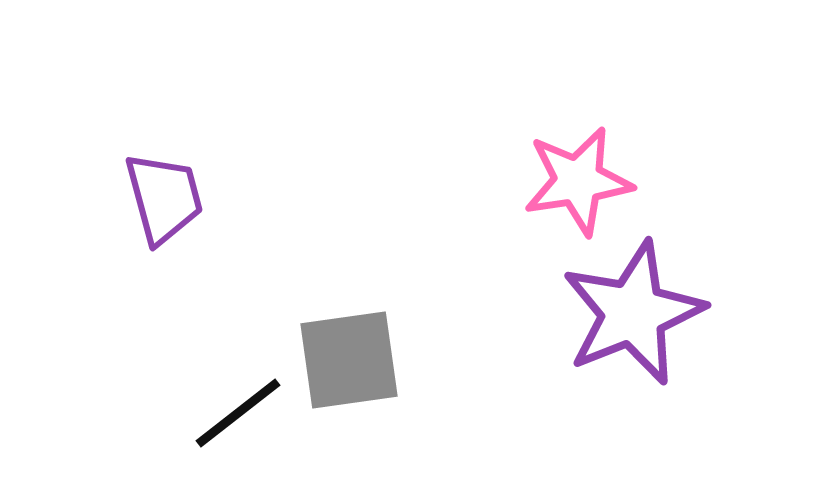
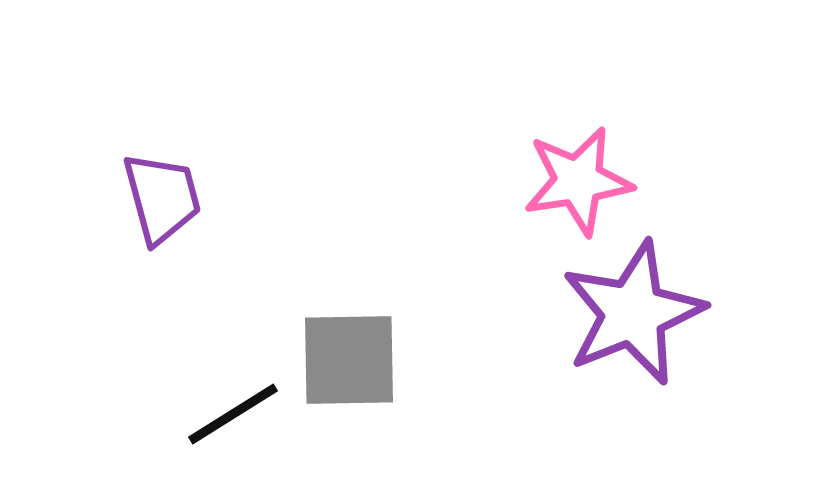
purple trapezoid: moved 2 px left
gray square: rotated 7 degrees clockwise
black line: moved 5 px left, 1 px down; rotated 6 degrees clockwise
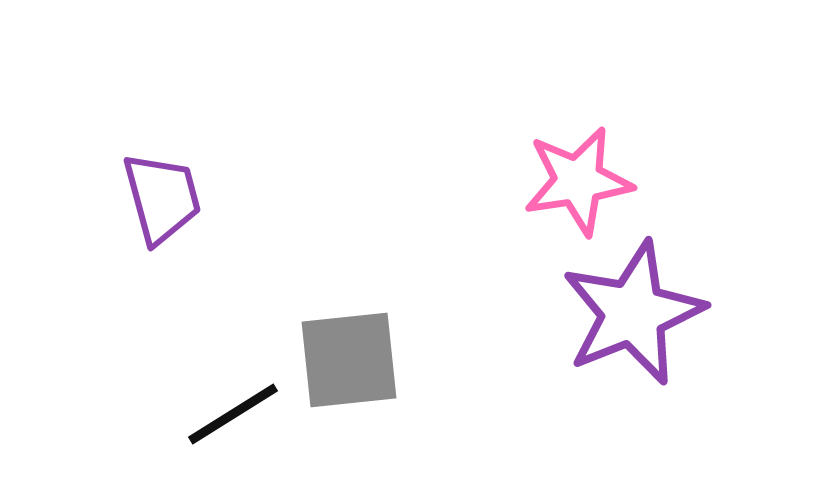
gray square: rotated 5 degrees counterclockwise
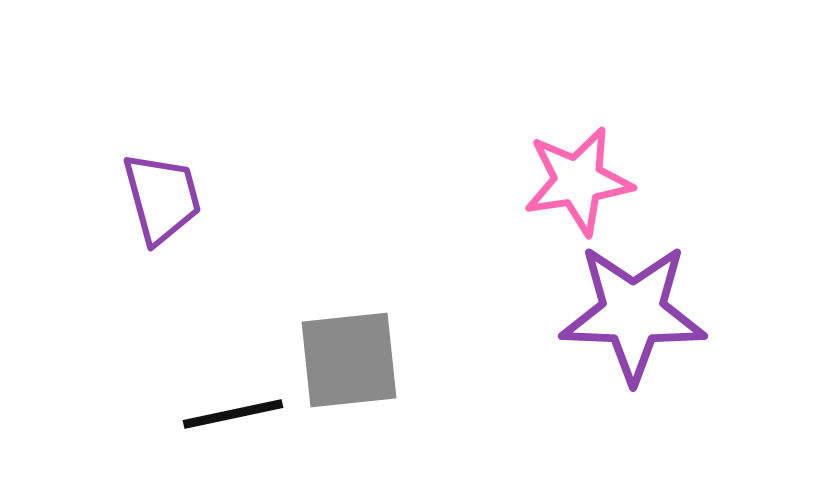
purple star: rotated 24 degrees clockwise
black line: rotated 20 degrees clockwise
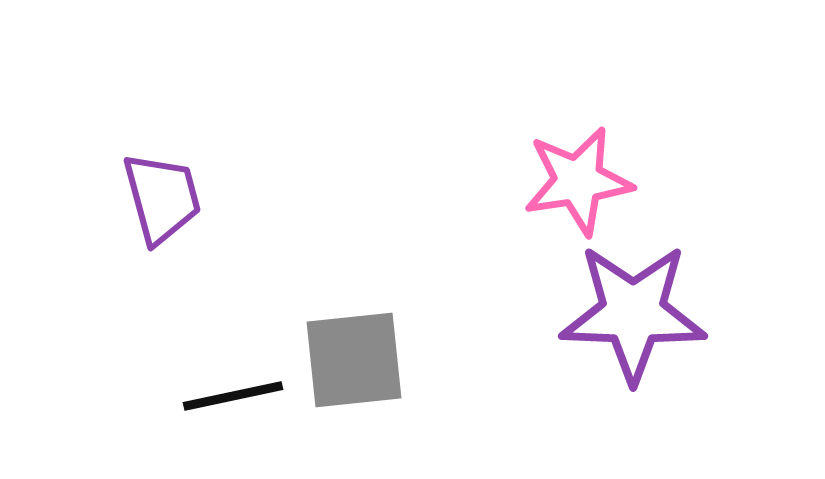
gray square: moved 5 px right
black line: moved 18 px up
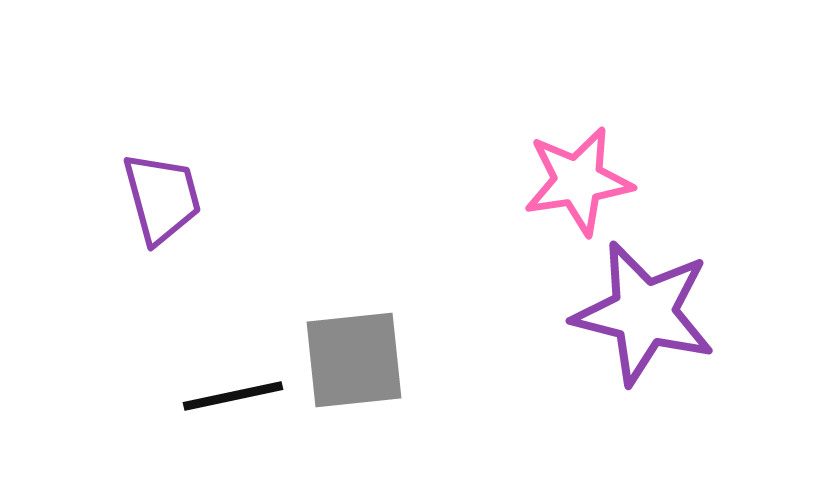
purple star: moved 11 px right; rotated 12 degrees clockwise
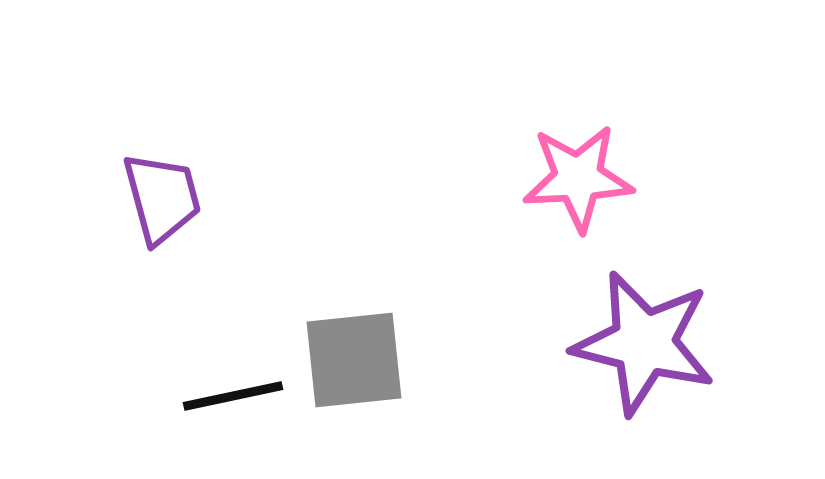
pink star: moved 3 px up; rotated 6 degrees clockwise
purple star: moved 30 px down
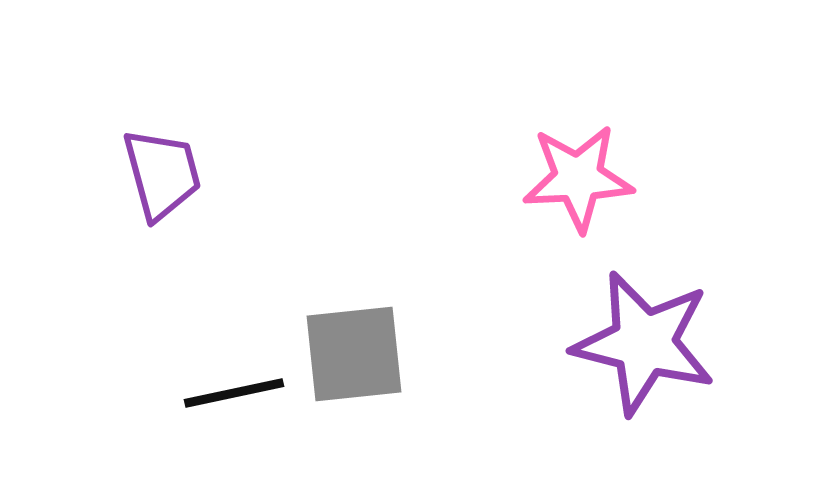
purple trapezoid: moved 24 px up
gray square: moved 6 px up
black line: moved 1 px right, 3 px up
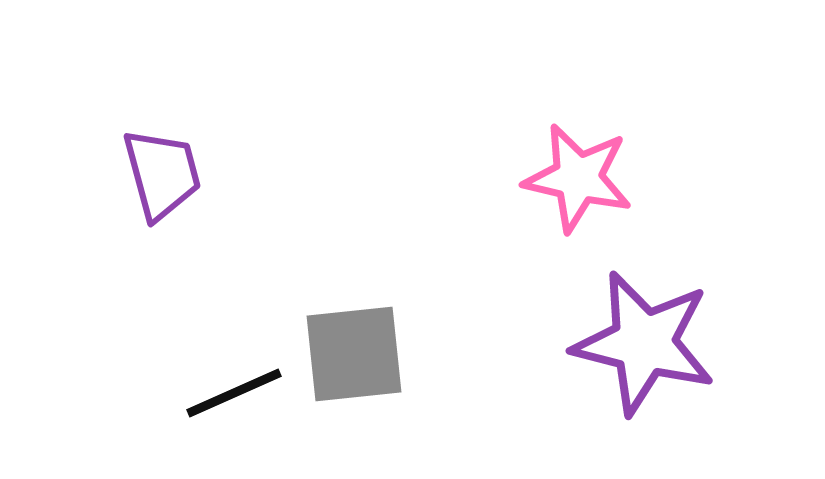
pink star: rotated 16 degrees clockwise
black line: rotated 12 degrees counterclockwise
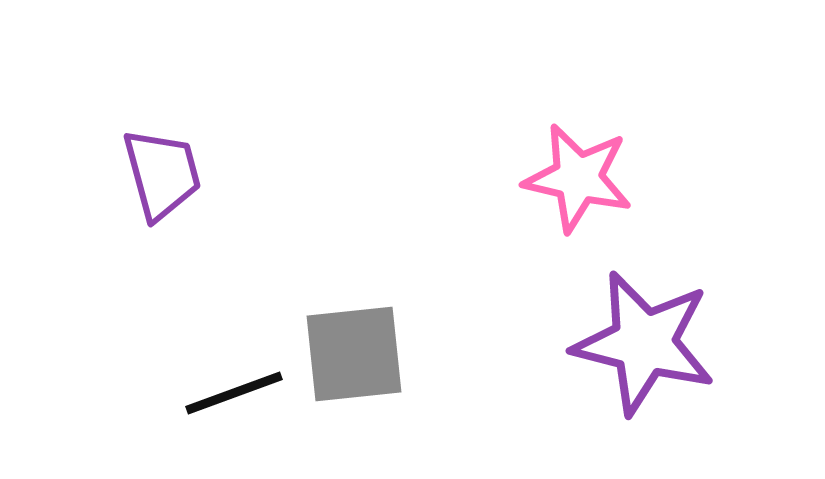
black line: rotated 4 degrees clockwise
